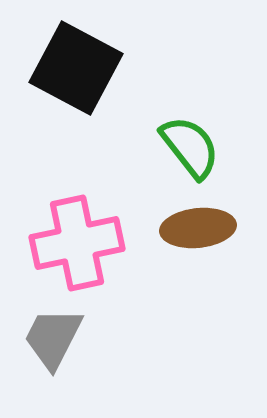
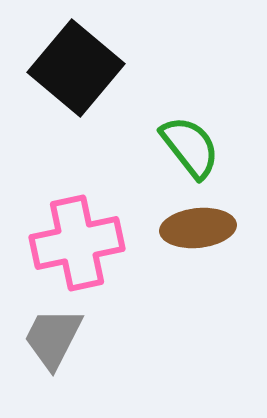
black square: rotated 12 degrees clockwise
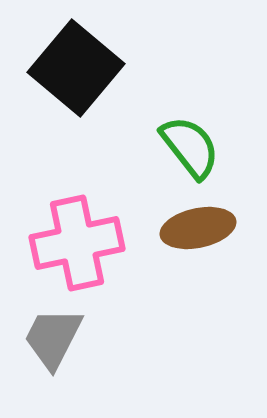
brown ellipse: rotated 6 degrees counterclockwise
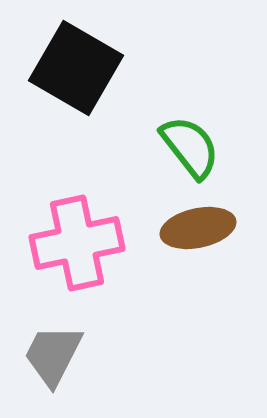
black square: rotated 10 degrees counterclockwise
gray trapezoid: moved 17 px down
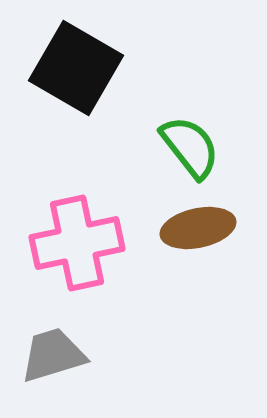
gray trapezoid: rotated 46 degrees clockwise
